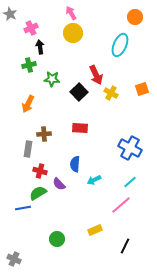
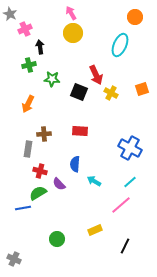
pink cross: moved 6 px left, 1 px down
black square: rotated 24 degrees counterclockwise
red rectangle: moved 3 px down
cyan arrow: moved 1 px down; rotated 56 degrees clockwise
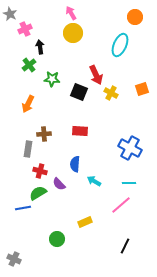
green cross: rotated 24 degrees counterclockwise
cyan line: moved 1 px left, 1 px down; rotated 40 degrees clockwise
yellow rectangle: moved 10 px left, 8 px up
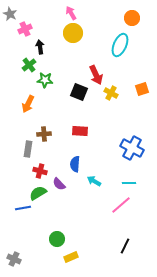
orange circle: moved 3 px left, 1 px down
green star: moved 7 px left, 1 px down
blue cross: moved 2 px right
yellow rectangle: moved 14 px left, 35 px down
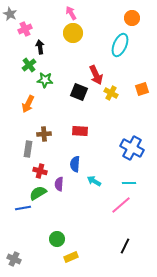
purple semicircle: rotated 48 degrees clockwise
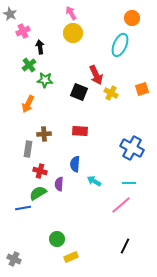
pink cross: moved 2 px left, 2 px down
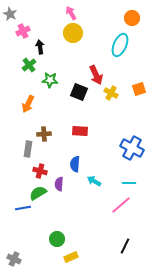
green star: moved 5 px right
orange square: moved 3 px left
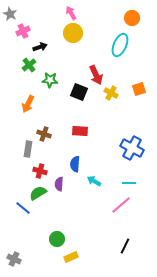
black arrow: rotated 80 degrees clockwise
brown cross: rotated 24 degrees clockwise
blue line: rotated 49 degrees clockwise
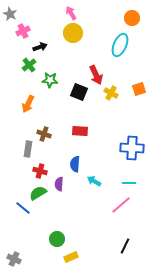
blue cross: rotated 25 degrees counterclockwise
